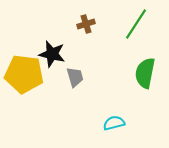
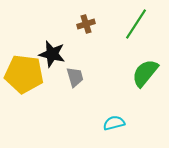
green semicircle: rotated 28 degrees clockwise
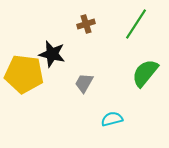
gray trapezoid: moved 9 px right, 6 px down; rotated 135 degrees counterclockwise
cyan semicircle: moved 2 px left, 4 px up
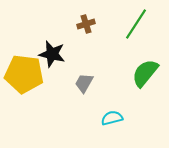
cyan semicircle: moved 1 px up
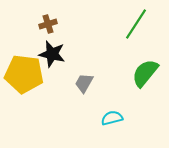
brown cross: moved 38 px left
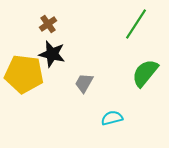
brown cross: rotated 18 degrees counterclockwise
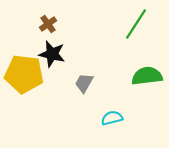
green semicircle: moved 2 px right, 3 px down; rotated 44 degrees clockwise
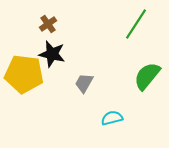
green semicircle: rotated 44 degrees counterclockwise
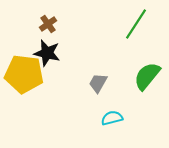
black star: moved 5 px left, 1 px up
gray trapezoid: moved 14 px right
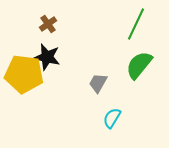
green line: rotated 8 degrees counterclockwise
black star: moved 4 px down
green semicircle: moved 8 px left, 11 px up
cyan semicircle: rotated 45 degrees counterclockwise
